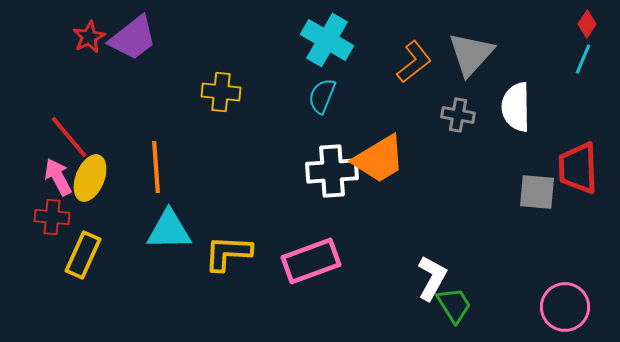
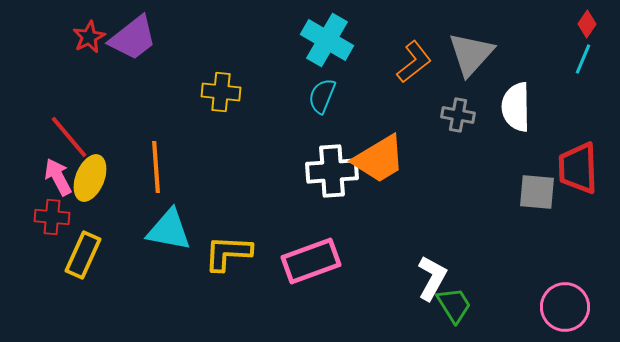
cyan triangle: rotated 12 degrees clockwise
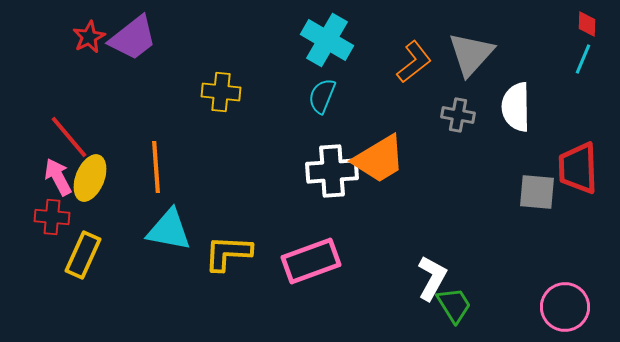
red diamond: rotated 32 degrees counterclockwise
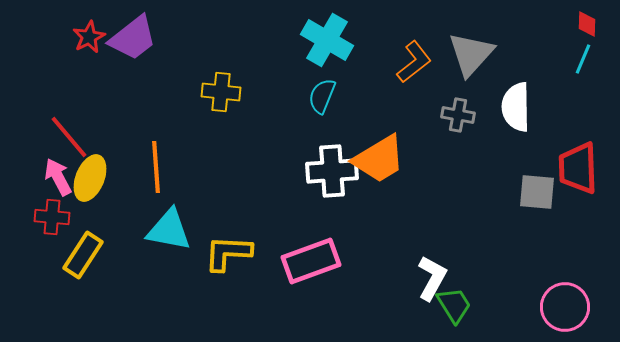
yellow rectangle: rotated 9 degrees clockwise
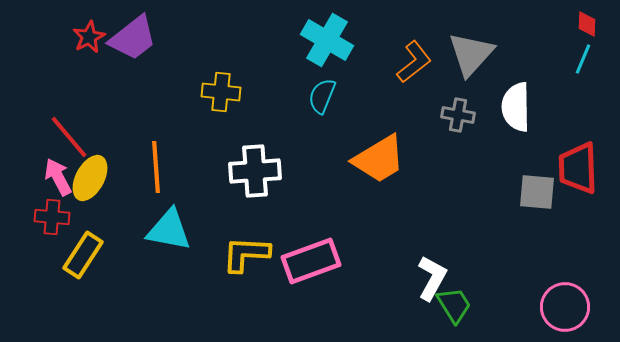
white cross: moved 77 px left
yellow ellipse: rotated 6 degrees clockwise
yellow L-shape: moved 18 px right, 1 px down
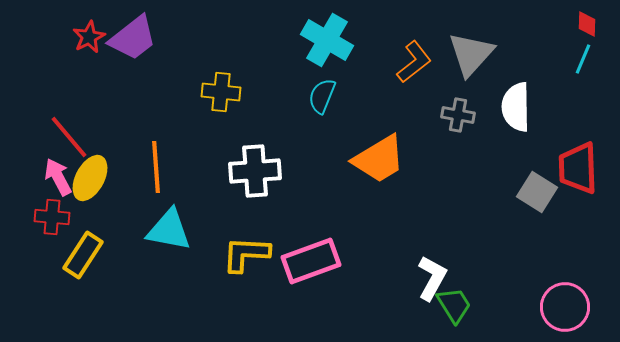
gray square: rotated 27 degrees clockwise
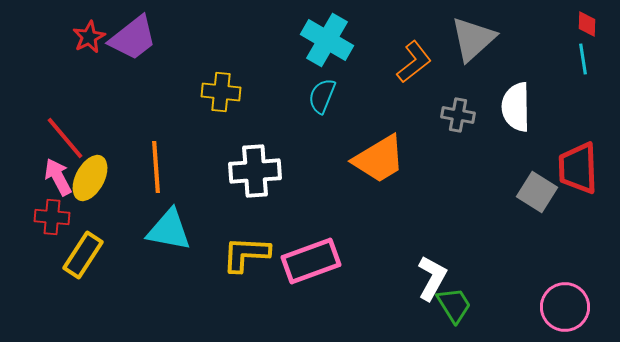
gray triangle: moved 2 px right, 15 px up; rotated 6 degrees clockwise
cyan line: rotated 32 degrees counterclockwise
red line: moved 4 px left, 1 px down
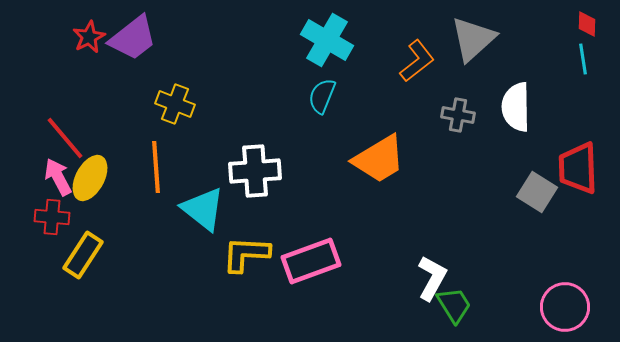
orange L-shape: moved 3 px right, 1 px up
yellow cross: moved 46 px left, 12 px down; rotated 15 degrees clockwise
cyan triangle: moved 34 px right, 21 px up; rotated 27 degrees clockwise
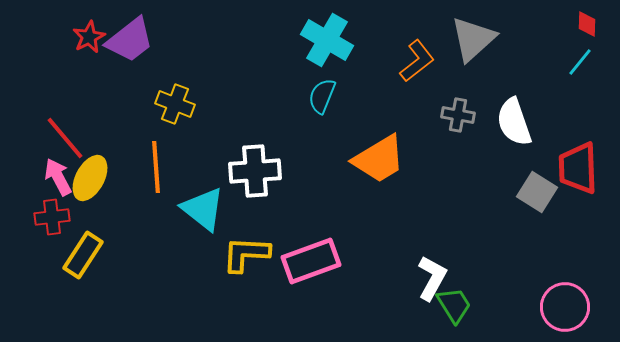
purple trapezoid: moved 3 px left, 2 px down
cyan line: moved 3 px left, 3 px down; rotated 48 degrees clockwise
white semicircle: moved 2 px left, 15 px down; rotated 18 degrees counterclockwise
red cross: rotated 12 degrees counterclockwise
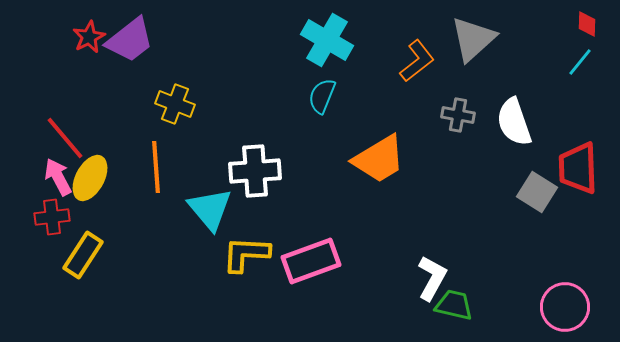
cyan triangle: moved 7 px right; rotated 12 degrees clockwise
green trapezoid: rotated 45 degrees counterclockwise
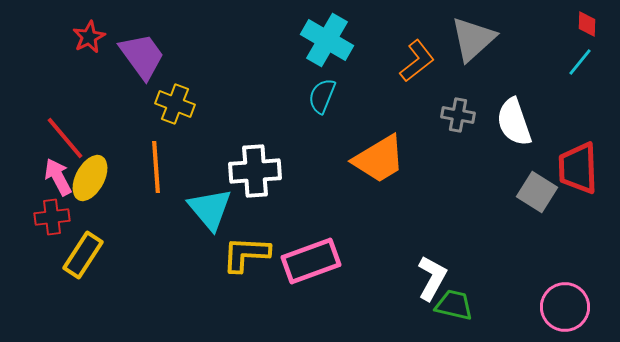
purple trapezoid: moved 12 px right, 16 px down; rotated 88 degrees counterclockwise
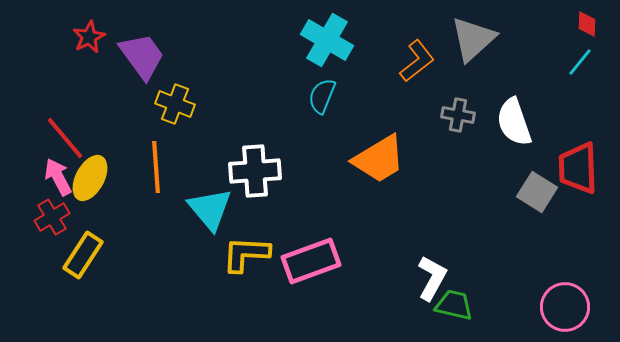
red cross: rotated 24 degrees counterclockwise
